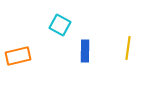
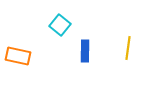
cyan square: rotated 10 degrees clockwise
orange rectangle: rotated 25 degrees clockwise
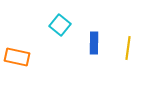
blue rectangle: moved 9 px right, 8 px up
orange rectangle: moved 1 px left, 1 px down
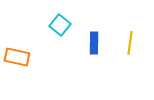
yellow line: moved 2 px right, 5 px up
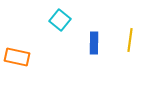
cyan square: moved 5 px up
yellow line: moved 3 px up
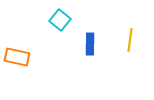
blue rectangle: moved 4 px left, 1 px down
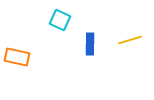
cyan square: rotated 15 degrees counterclockwise
yellow line: rotated 65 degrees clockwise
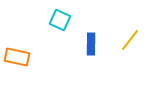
yellow line: rotated 35 degrees counterclockwise
blue rectangle: moved 1 px right
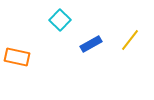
cyan square: rotated 20 degrees clockwise
blue rectangle: rotated 60 degrees clockwise
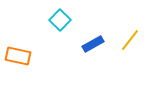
blue rectangle: moved 2 px right
orange rectangle: moved 1 px right, 1 px up
